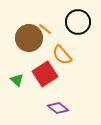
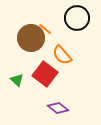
black circle: moved 1 px left, 4 px up
brown circle: moved 2 px right
red square: rotated 20 degrees counterclockwise
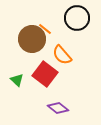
brown circle: moved 1 px right, 1 px down
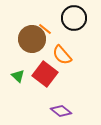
black circle: moved 3 px left
green triangle: moved 1 px right, 4 px up
purple diamond: moved 3 px right, 3 px down
